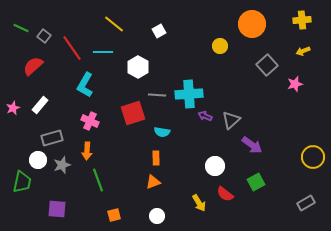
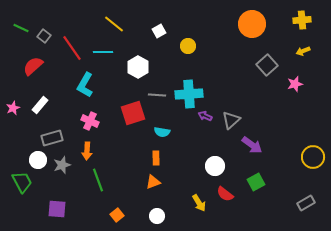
yellow circle at (220, 46): moved 32 px left
green trapezoid at (22, 182): rotated 40 degrees counterclockwise
orange square at (114, 215): moved 3 px right; rotated 24 degrees counterclockwise
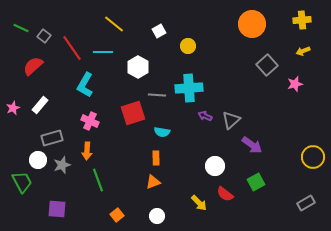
cyan cross at (189, 94): moved 6 px up
yellow arrow at (199, 203): rotated 12 degrees counterclockwise
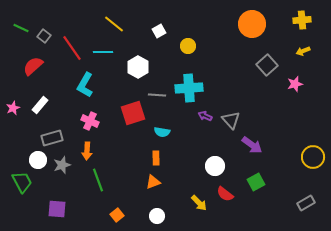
gray triangle at (231, 120): rotated 30 degrees counterclockwise
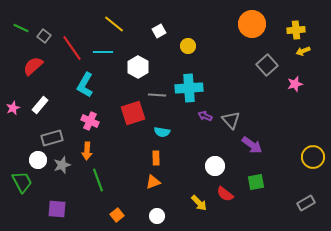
yellow cross at (302, 20): moved 6 px left, 10 px down
green square at (256, 182): rotated 18 degrees clockwise
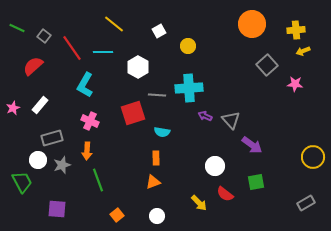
green line at (21, 28): moved 4 px left
pink star at (295, 84): rotated 21 degrees clockwise
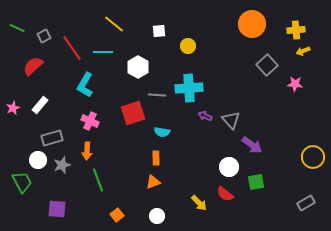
white square at (159, 31): rotated 24 degrees clockwise
gray square at (44, 36): rotated 24 degrees clockwise
white circle at (215, 166): moved 14 px right, 1 px down
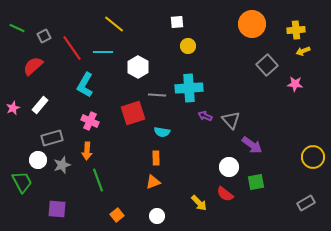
white square at (159, 31): moved 18 px right, 9 px up
